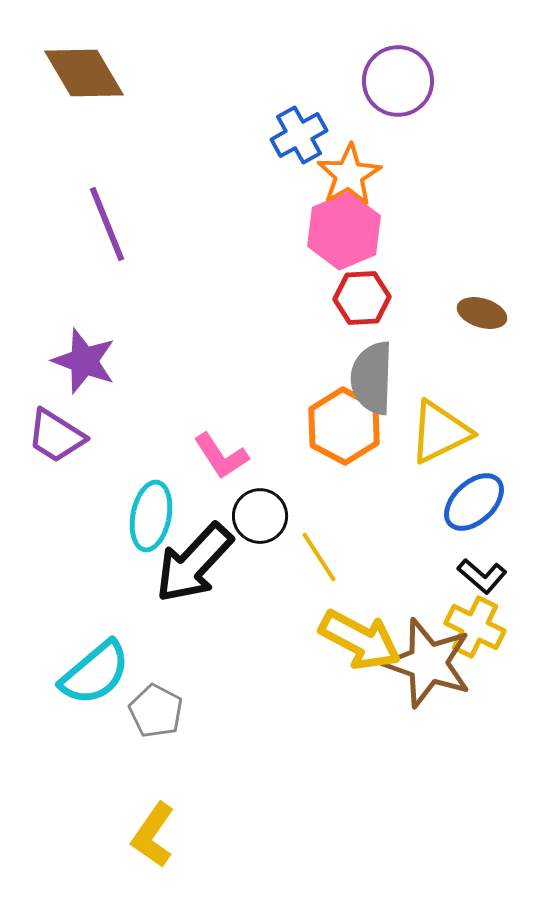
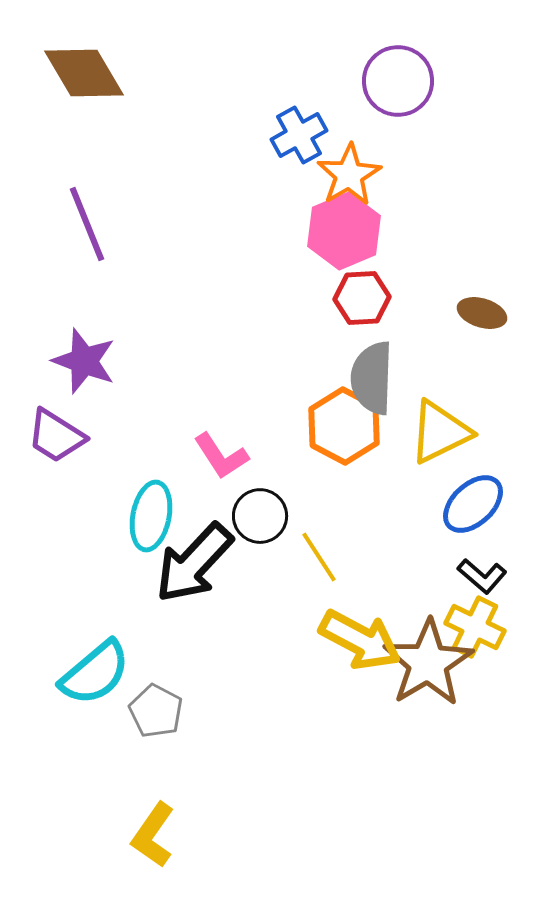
purple line: moved 20 px left
blue ellipse: moved 1 px left, 2 px down
brown star: rotated 22 degrees clockwise
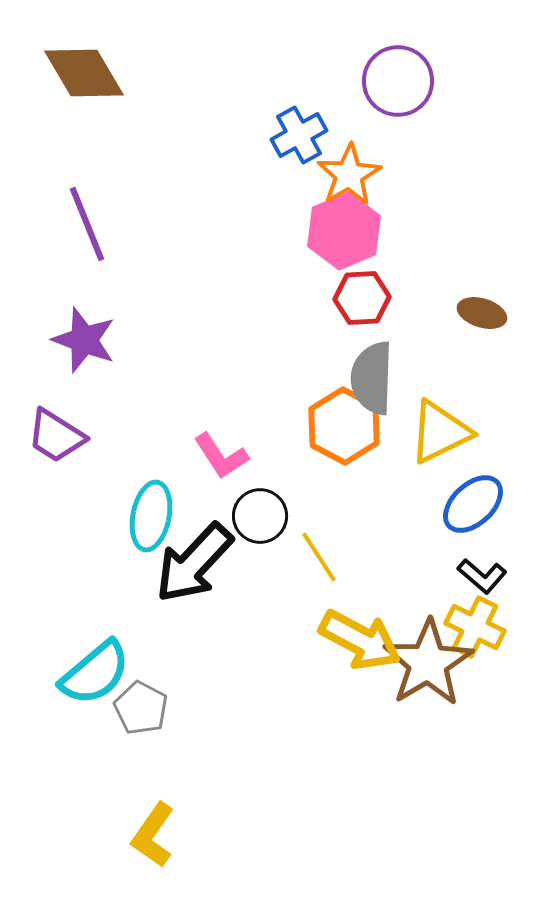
purple star: moved 21 px up
gray pentagon: moved 15 px left, 3 px up
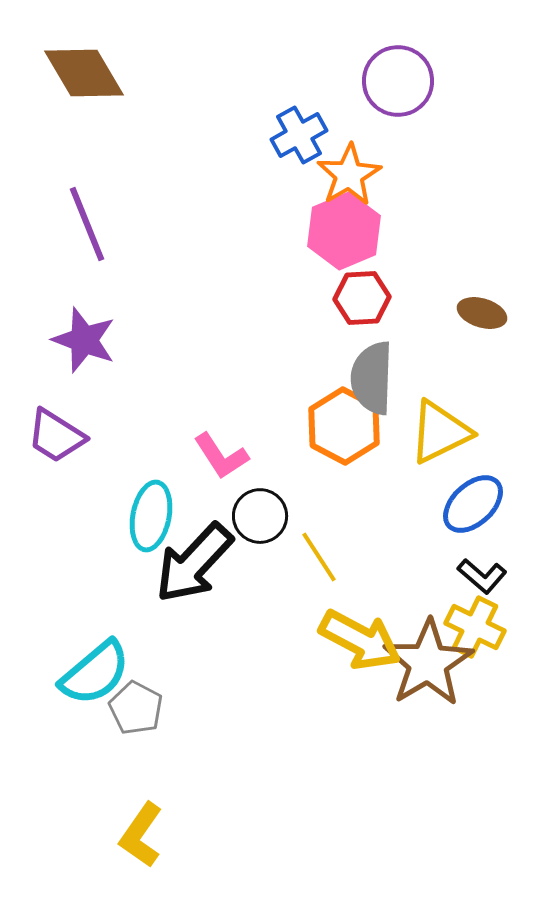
gray pentagon: moved 5 px left
yellow L-shape: moved 12 px left
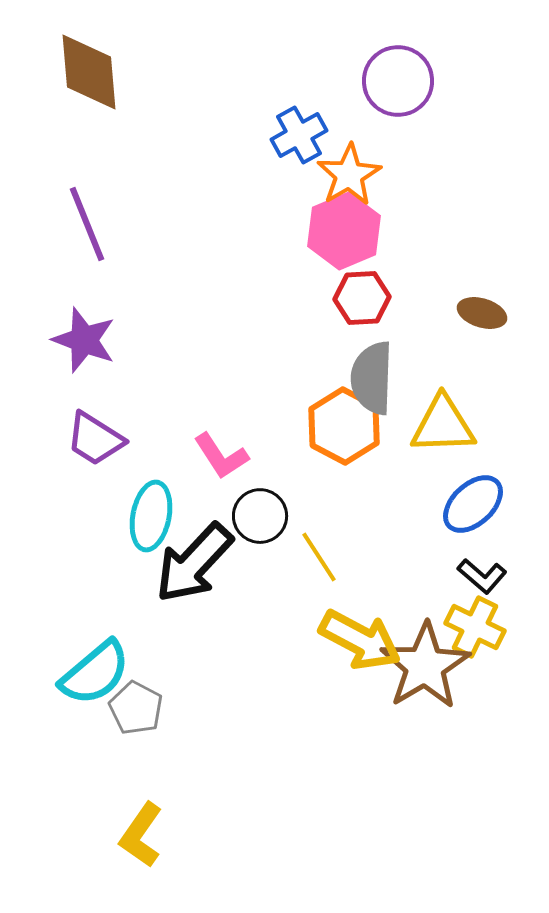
brown diamond: moved 5 px right, 1 px up; rotated 26 degrees clockwise
yellow triangle: moved 3 px right, 7 px up; rotated 24 degrees clockwise
purple trapezoid: moved 39 px right, 3 px down
brown star: moved 3 px left, 3 px down
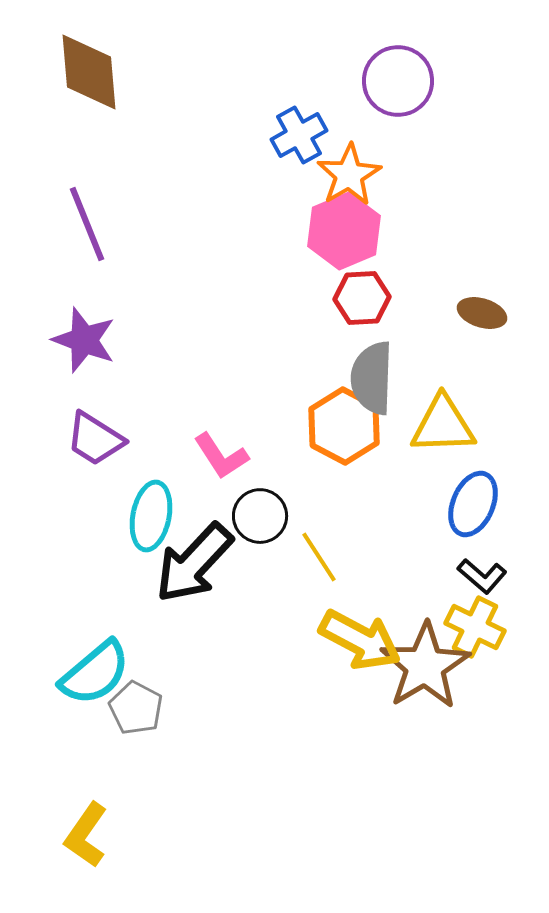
blue ellipse: rotated 24 degrees counterclockwise
yellow L-shape: moved 55 px left
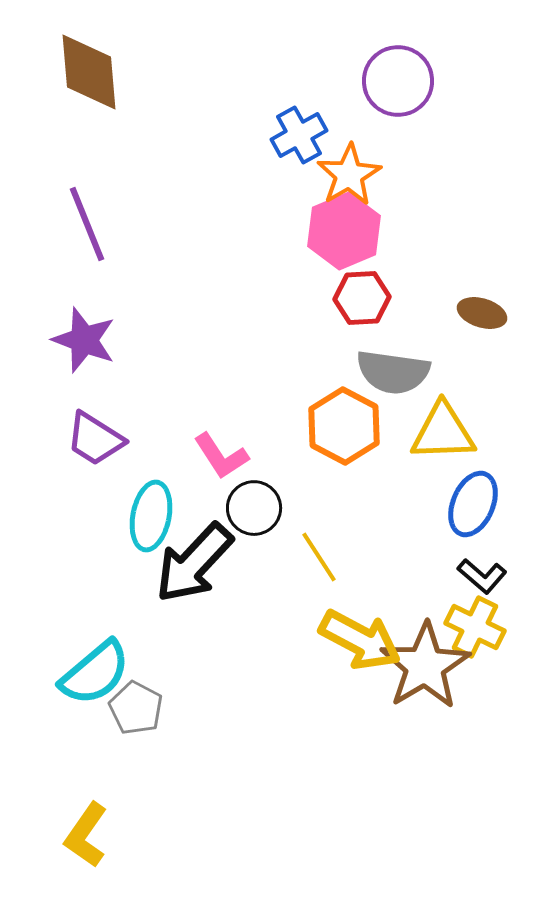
gray semicircle: moved 21 px right, 6 px up; rotated 84 degrees counterclockwise
yellow triangle: moved 7 px down
black circle: moved 6 px left, 8 px up
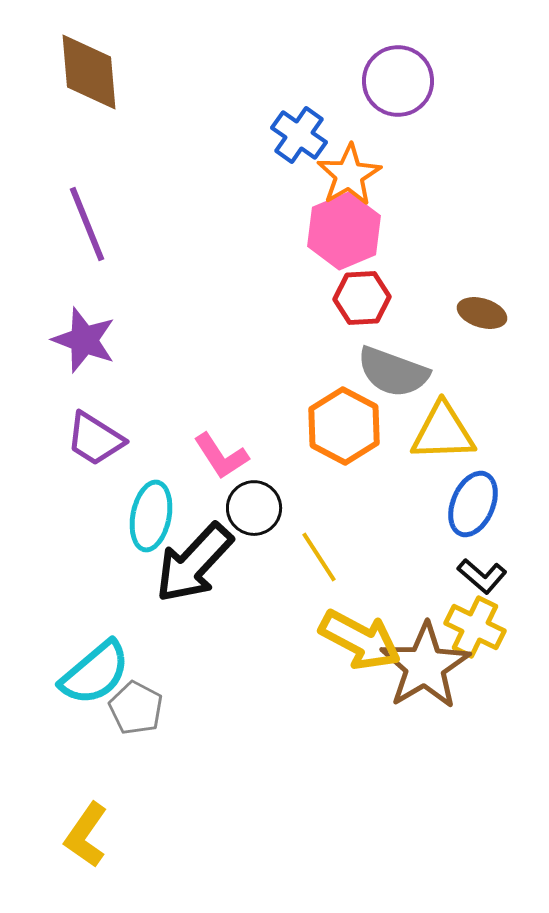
blue cross: rotated 26 degrees counterclockwise
gray semicircle: rotated 12 degrees clockwise
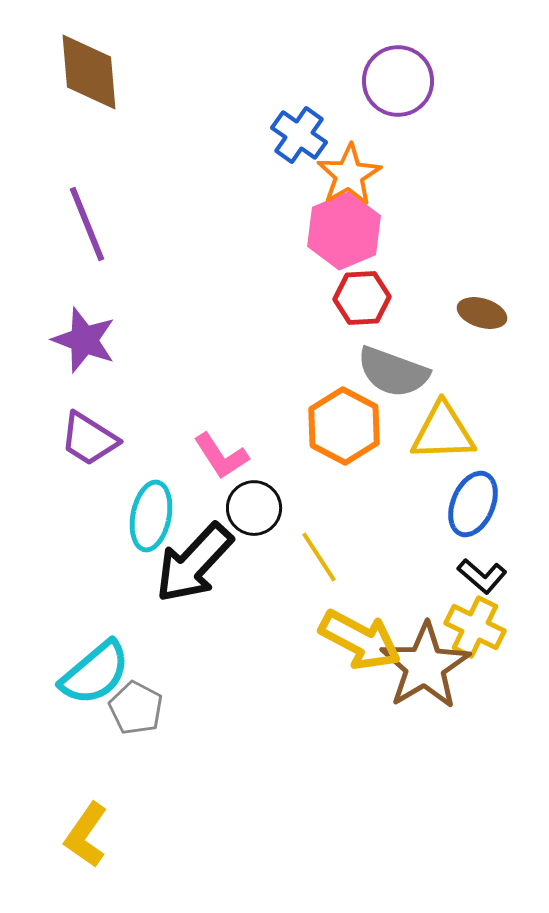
purple trapezoid: moved 6 px left
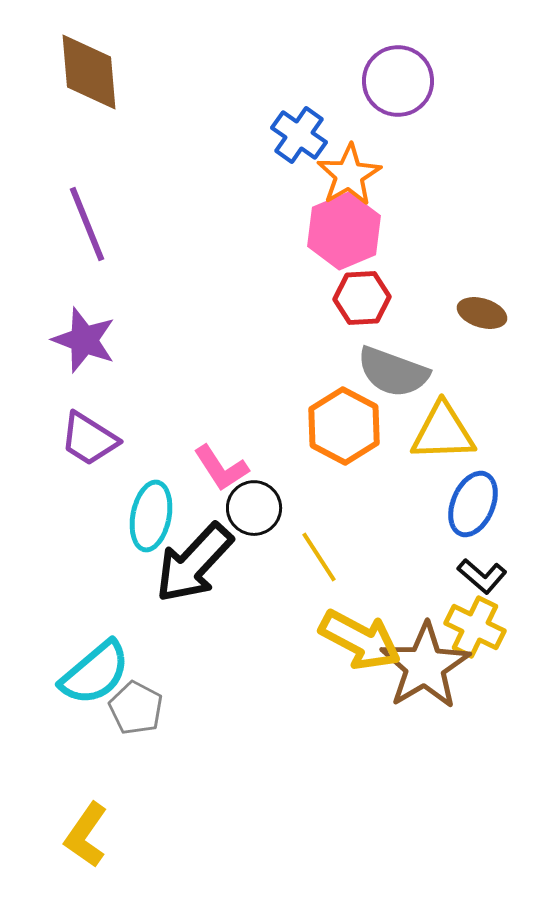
pink L-shape: moved 12 px down
